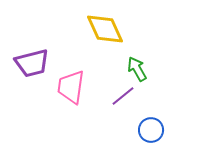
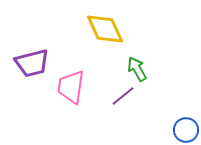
blue circle: moved 35 px right
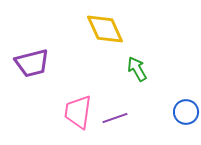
pink trapezoid: moved 7 px right, 25 px down
purple line: moved 8 px left, 22 px down; rotated 20 degrees clockwise
blue circle: moved 18 px up
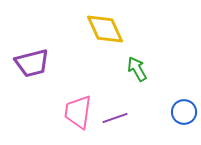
blue circle: moved 2 px left
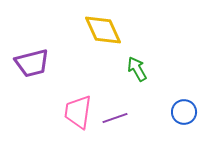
yellow diamond: moved 2 px left, 1 px down
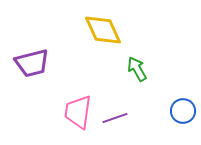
blue circle: moved 1 px left, 1 px up
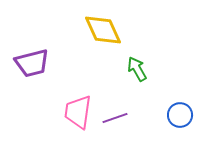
blue circle: moved 3 px left, 4 px down
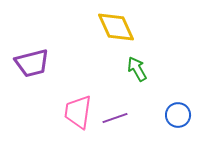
yellow diamond: moved 13 px right, 3 px up
blue circle: moved 2 px left
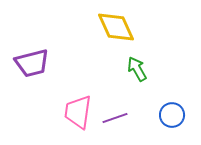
blue circle: moved 6 px left
